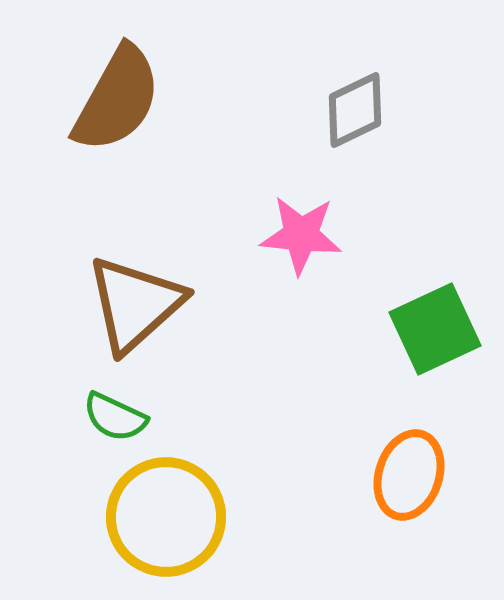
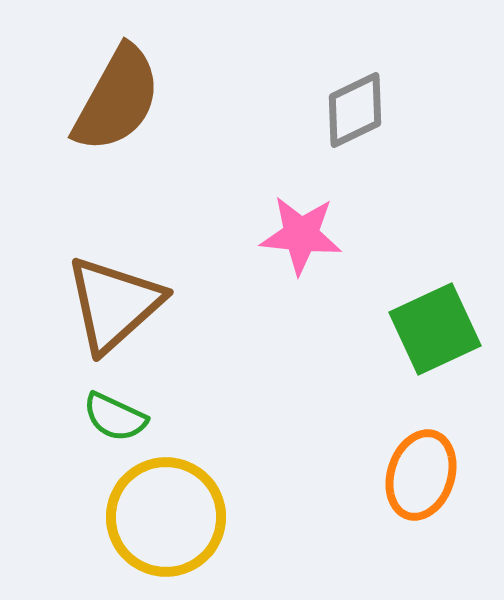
brown triangle: moved 21 px left
orange ellipse: moved 12 px right
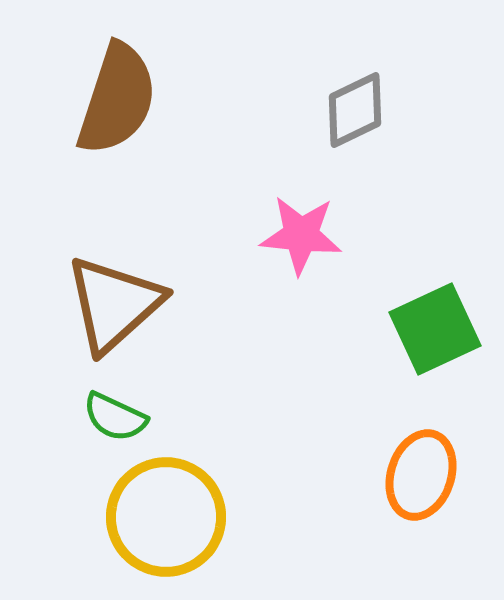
brown semicircle: rotated 11 degrees counterclockwise
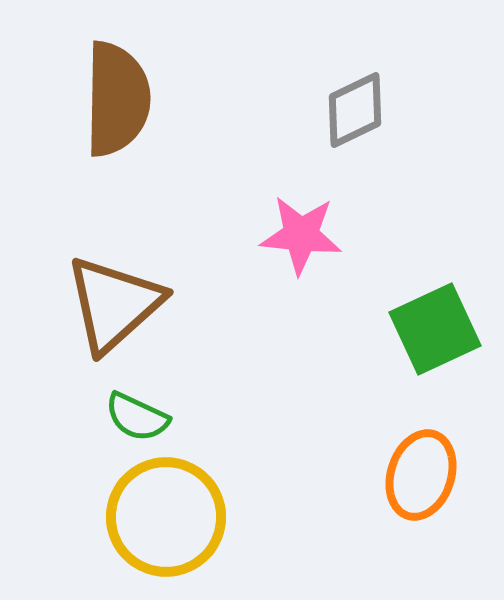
brown semicircle: rotated 17 degrees counterclockwise
green semicircle: moved 22 px right
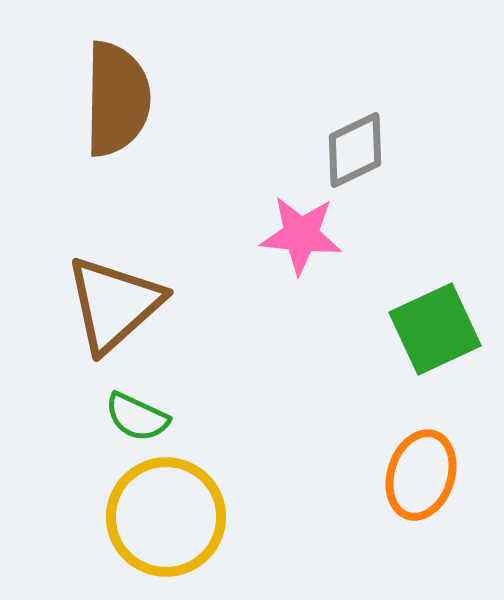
gray diamond: moved 40 px down
